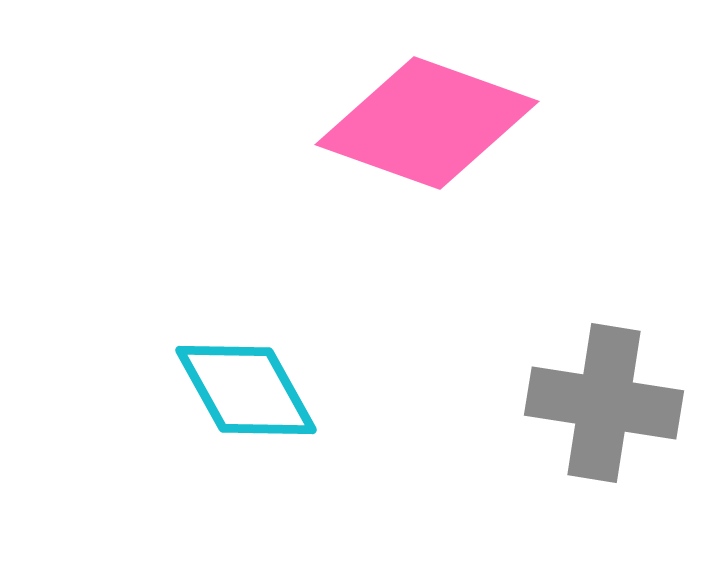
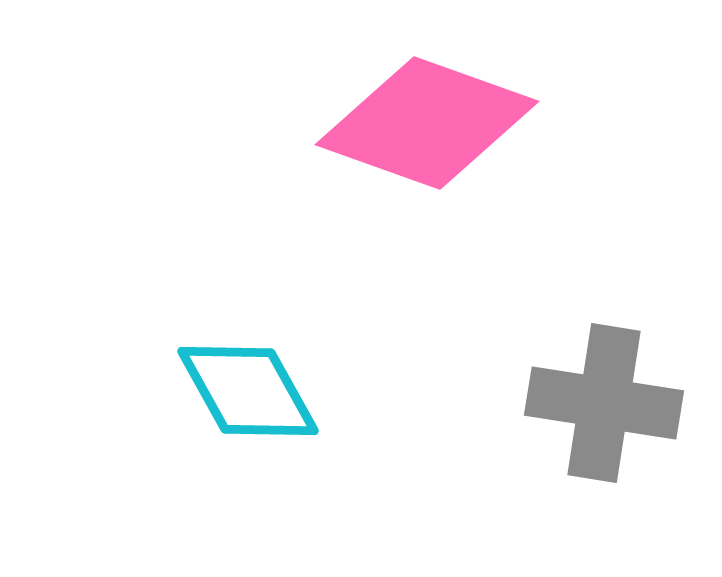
cyan diamond: moved 2 px right, 1 px down
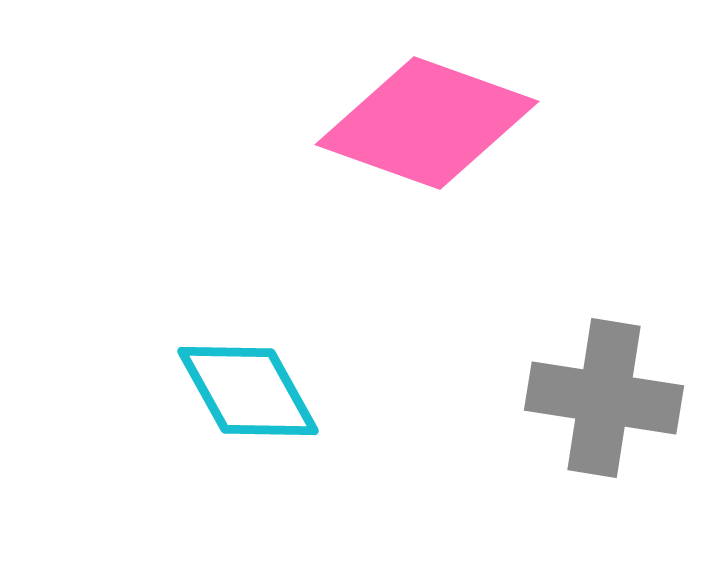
gray cross: moved 5 px up
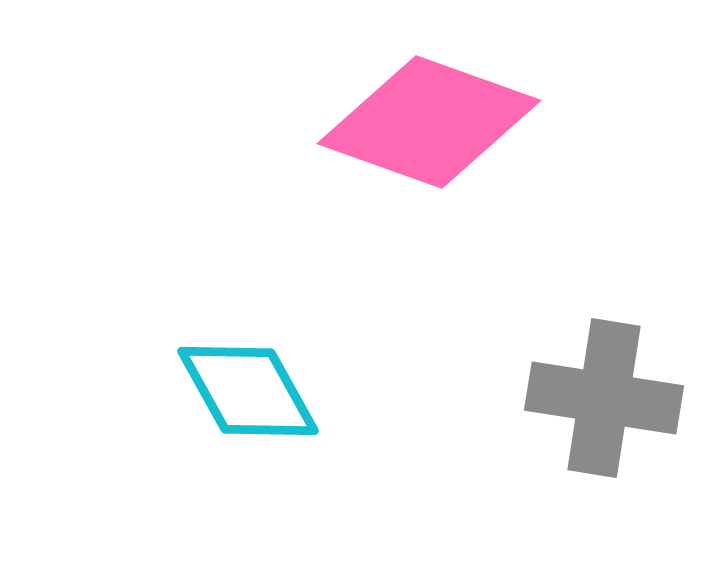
pink diamond: moved 2 px right, 1 px up
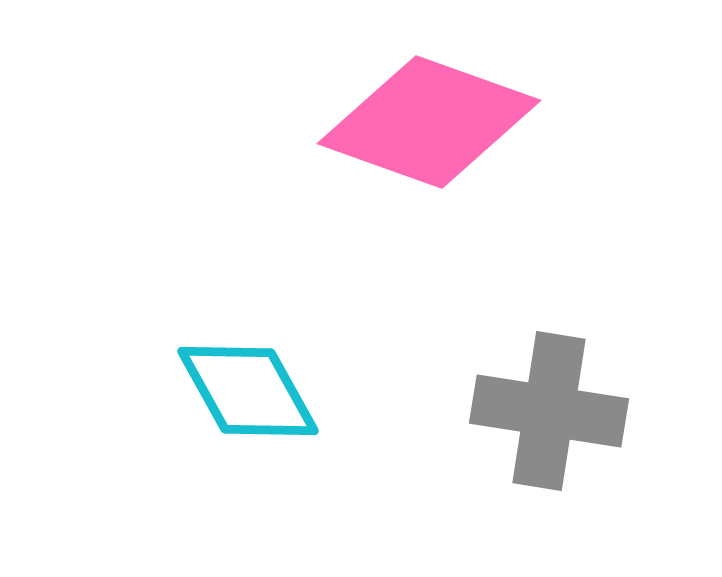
gray cross: moved 55 px left, 13 px down
